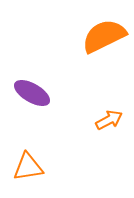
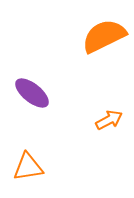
purple ellipse: rotated 9 degrees clockwise
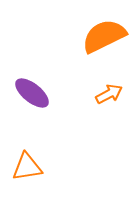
orange arrow: moved 26 px up
orange triangle: moved 1 px left
